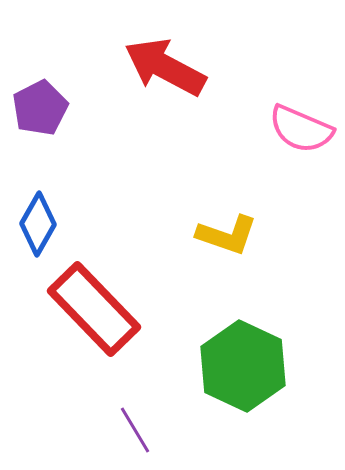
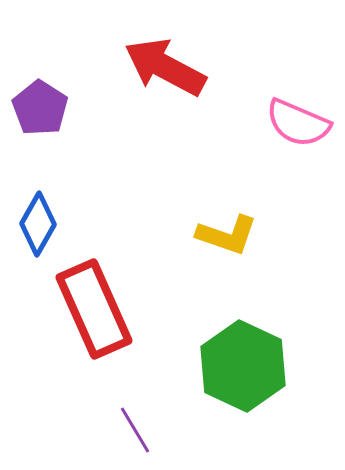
purple pentagon: rotated 12 degrees counterclockwise
pink semicircle: moved 3 px left, 6 px up
red rectangle: rotated 20 degrees clockwise
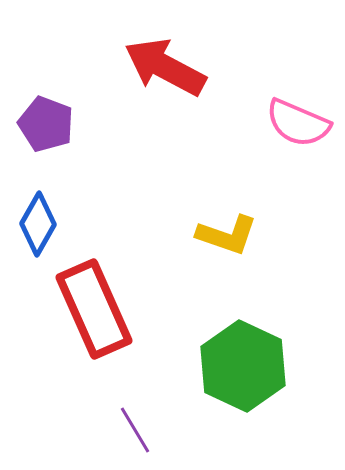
purple pentagon: moved 6 px right, 16 px down; rotated 12 degrees counterclockwise
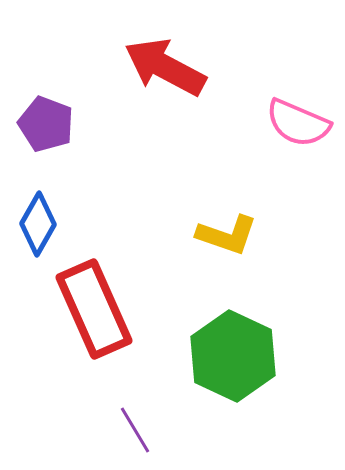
green hexagon: moved 10 px left, 10 px up
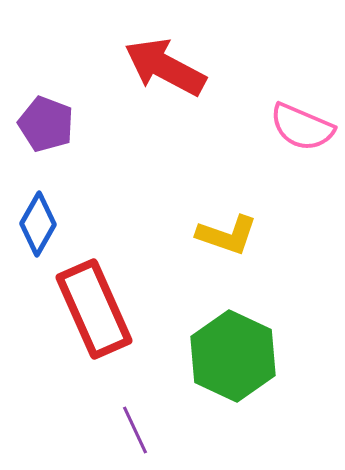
pink semicircle: moved 4 px right, 4 px down
purple line: rotated 6 degrees clockwise
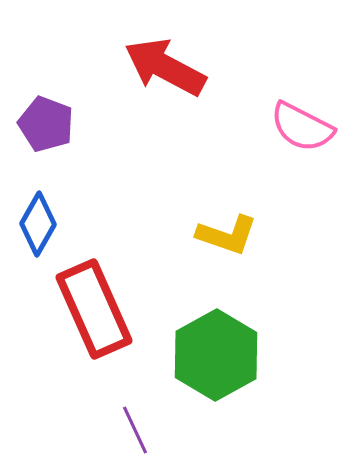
pink semicircle: rotated 4 degrees clockwise
green hexagon: moved 17 px left, 1 px up; rotated 6 degrees clockwise
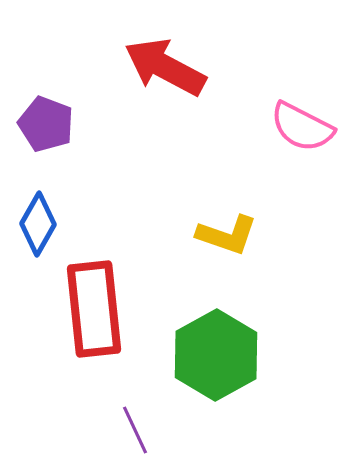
red rectangle: rotated 18 degrees clockwise
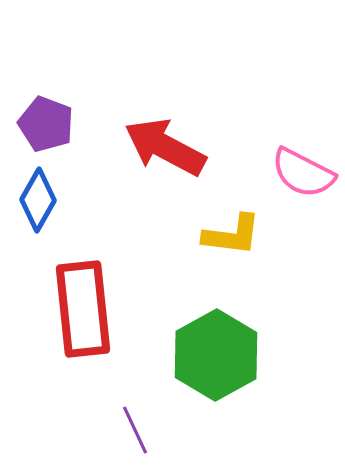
red arrow: moved 80 px down
pink semicircle: moved 1 px right, 46 px down
blue diamond: moved 24 px up
yellow L-shape: moved 5 px right; rotated 12 degrees counterclockwise
red rectangle: moved 11 px left
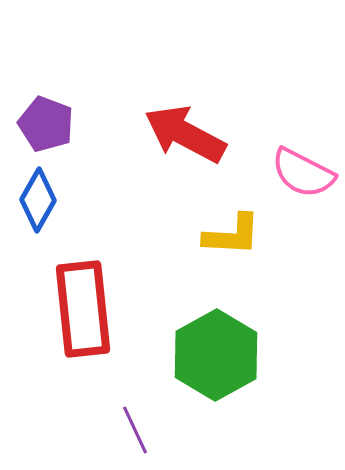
red arrow: moved 20 px right, 13 px up
yellow L-shape: rotated 4 degrees counterclockwise
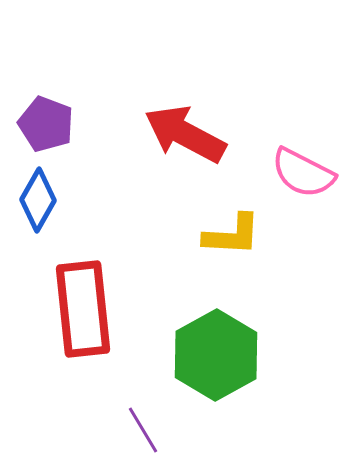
purple line: moved 8 px right; rotated 6 degrees counterclockwise
